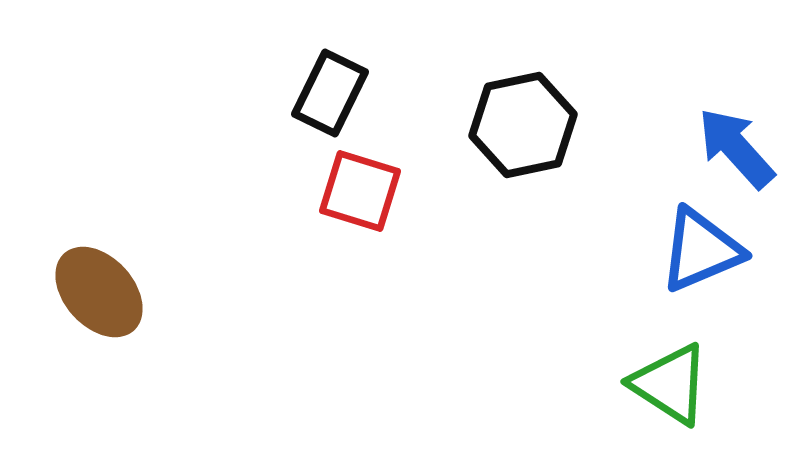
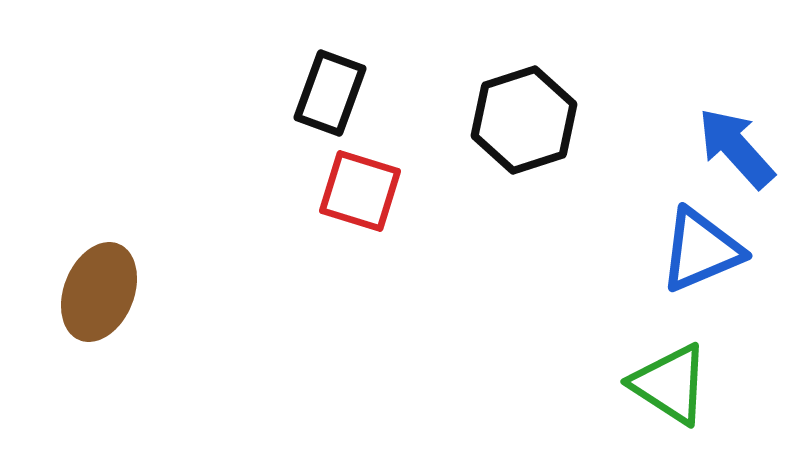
black rectangle: rotated 6 degrees counterclockwise
black hexagon: moved 1 px right, 5 px up; rotated 6 degrees counterclockwise
brown ellipse: rotated 64 degrees clockwise
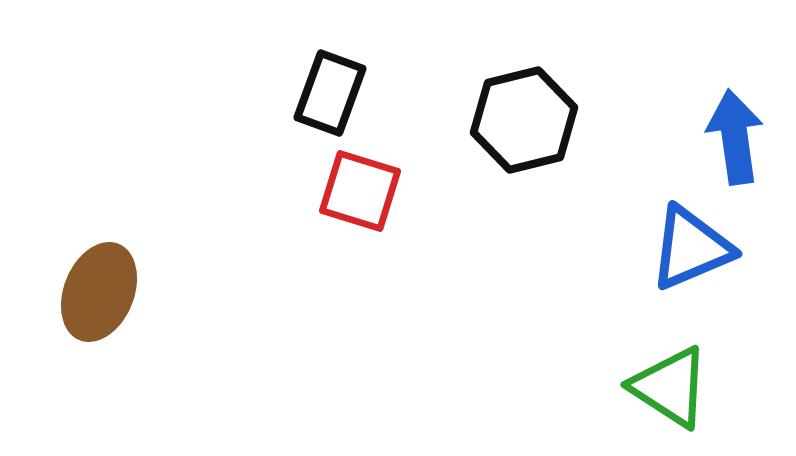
black hexagon: rotated 4 degrees clockwise
blue arrow: moved 1 px left, 11 px up; rotated 34 degrees clockwise
blue triangle: moved 10 px left, 2 px up
green triangle: moved 3 px down
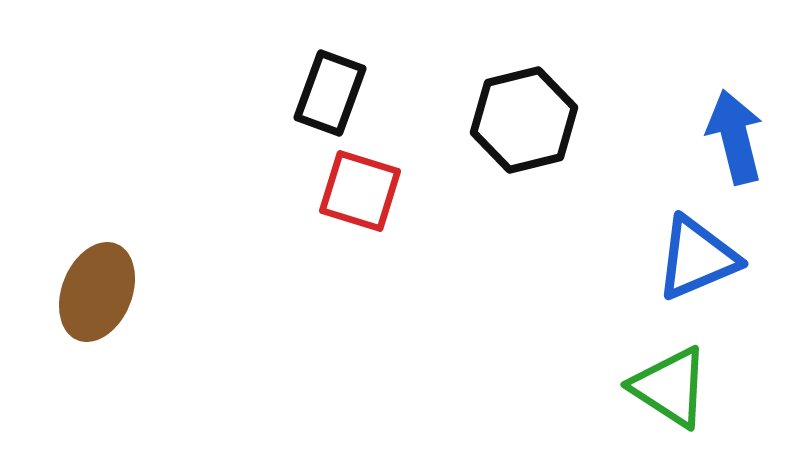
blue arrow: rotated 6 degrees counterclockwise
blue triangle: moved 6 px right, 10 px down
brown ellipse: moved 2 px left
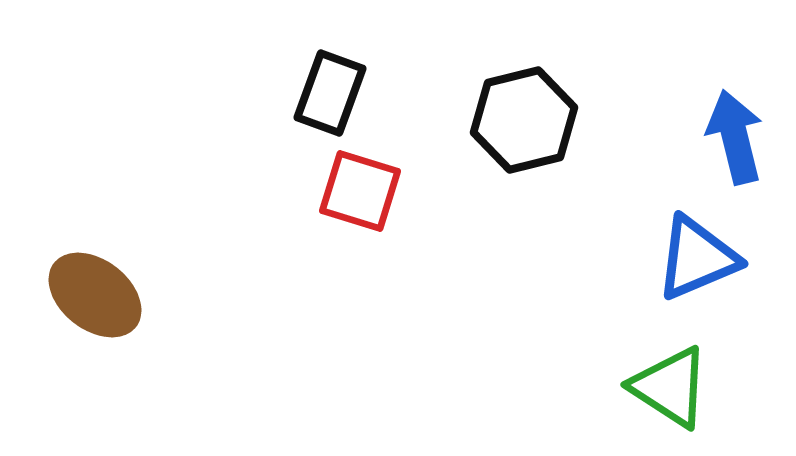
brown ellipse: moved 2 px left, 3 px down; rotated 74 degrees counterclockwise
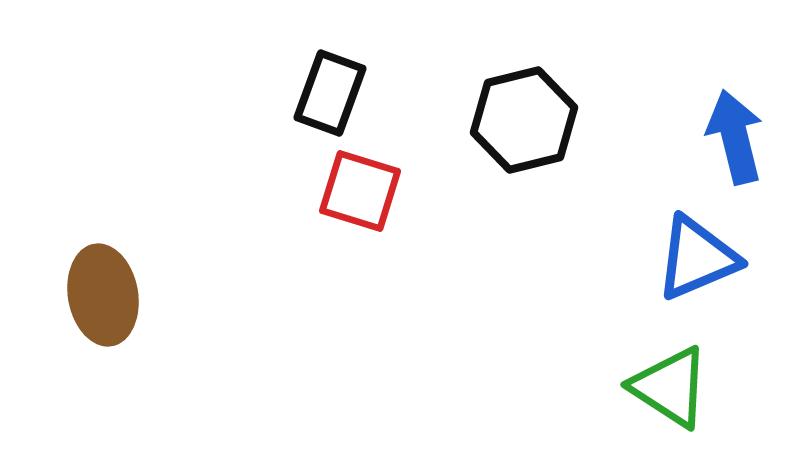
brown ellipse: moved 8 px right; rotated 42 degrees clockwise
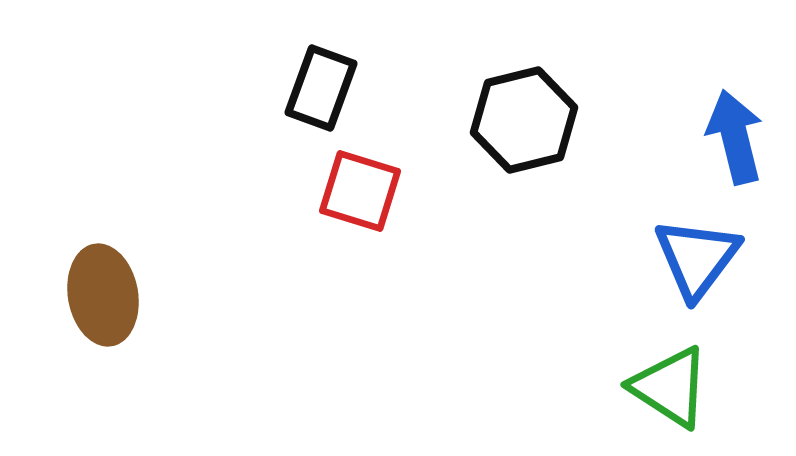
black rectangle: moved 9 px left, 5 px up
blue triangle: rotated 30 degrees counterclockwise
